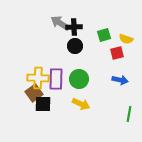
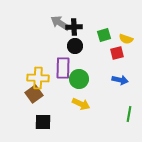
purple rectangle: moved 7 px right, 11 px up
brown square: moved 1 px down
black square: moved 18 px down
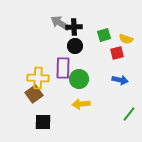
yellow arrow: rotated 150 degrees clockwise
green line: rotated 28 degrees clockwise
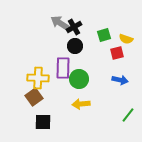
black cross: rotated 28 degrees counterclockwise
brown square: moved 3 px down
green line: moved 1 px left, 1 px down
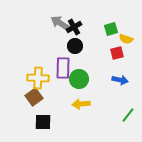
green square: moved 7 px right, 6 px up
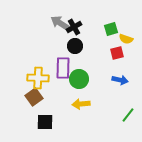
black square: moved 2 px right
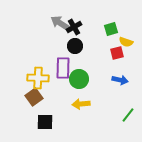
yellow semicircle: moved 3 px down
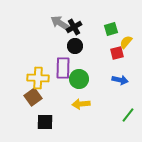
yellow semicircle: rotated 112 degrees clockwise
brown square: moved 1 px left
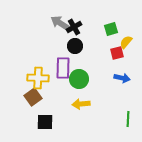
blue arrow: moved 2 px right, 2 px up
green line: moved 4 px down; rotated 35 degrees counterclockwise
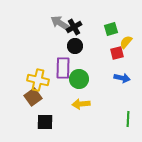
yellow cross: moved 2 px down; rotated 10 degrees clockwise
